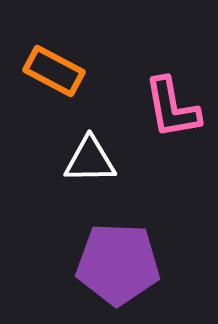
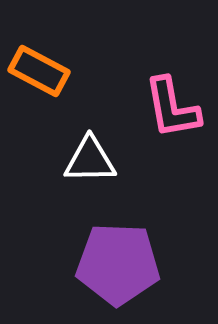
orange rectangle: moved 15 px left
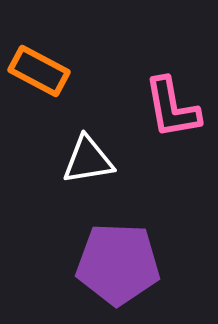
white triangle: moved 2 px left; rotated 8 degrees counterclockwise
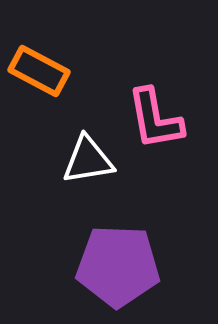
pink L-shape: moved 17 px left, 11 px down
purple pentagon: moved 2 px down
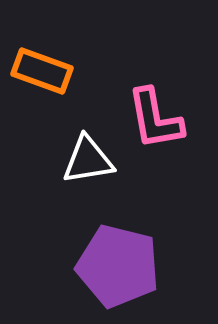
orange rectangle: moved 3 px right; rotated 8 degrees counterclockwise
purple pentagon: rotated 12 degrees clockwise
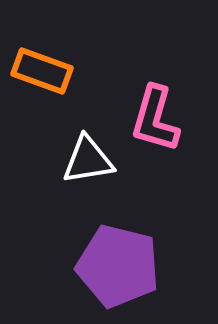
pink L-shape: rotated 26 degrees clockwise
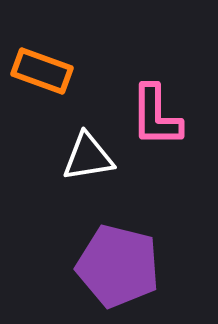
pink L-shape: moved 1 px right, 3 px up; rotated 16 degrees counterclockwise
white triangle: moved 3 px up
